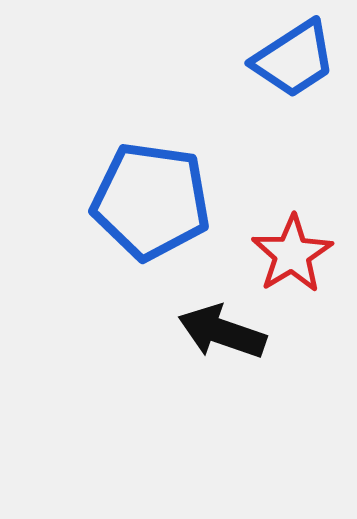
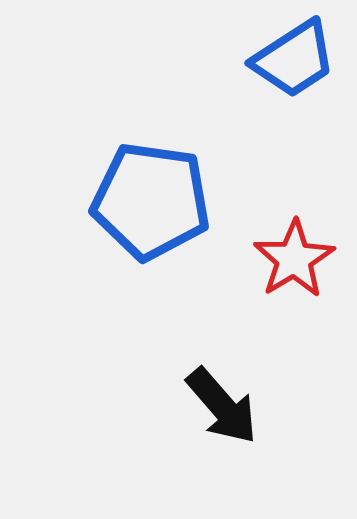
red star: moved 2 px right, 5 px down
black arrow: moved 74 px down; rotated 150 degrees counterclockwise
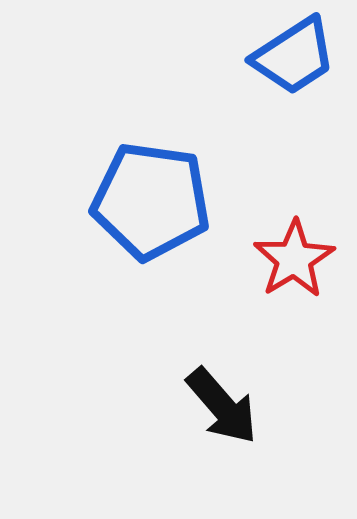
blue trapezoid: moved 3 px up
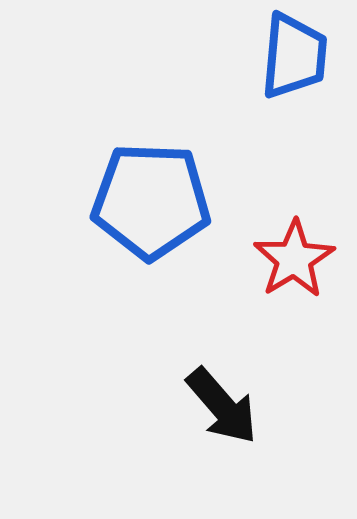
blue trapezoid: rotated 52 degrees counterclockwise
blue pentagon: rotated 6 degrees counterclockwise
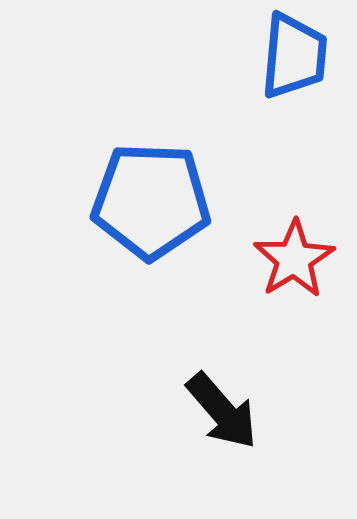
black arrow: moved 5 px down
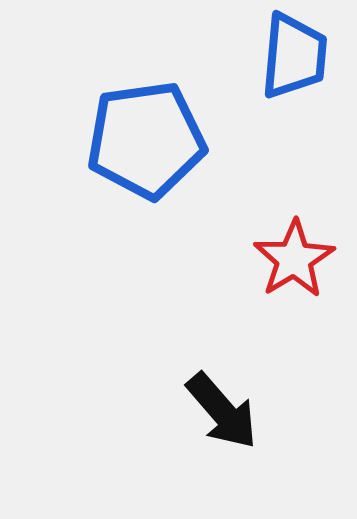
blue pentagon: moved 5 px left, 61 px up; rotated 10 degrees counterclockwise
